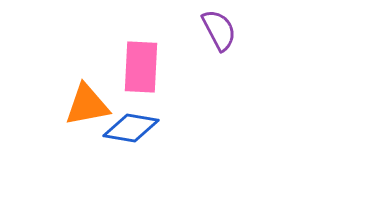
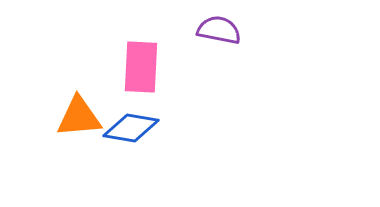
purple semicircle: rotated 51 degrees counterclockwise
orange triangle: moved 8 px left, 12 px down; rotated 6 degrees clockwise
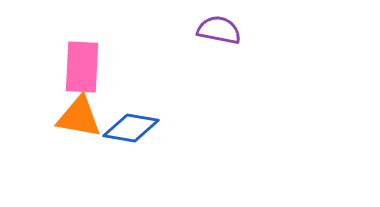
pink rectangle: moved 59 px left
orange triangle: rotated 15 degrees clockwise
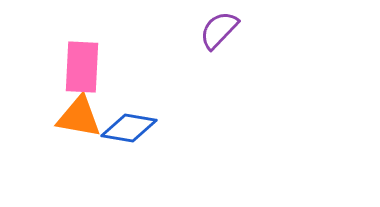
purple semicircle: rotated 57 degrees counterclockwise
blue diamond: moved 2 px left
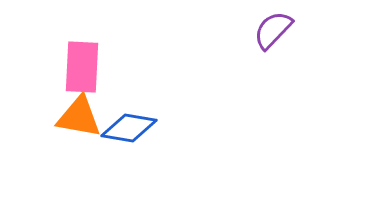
purple semicircle: moved 54 px right
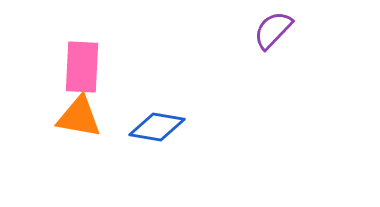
blue diamond: moved 28 px right, 1 px up
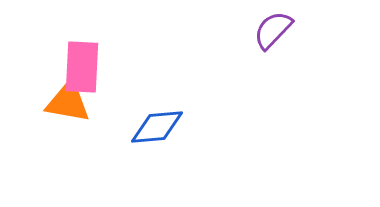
orange triangle: moved 11 px left, 15 px up
blue diamond: rotated 14 degrees counterclockwise
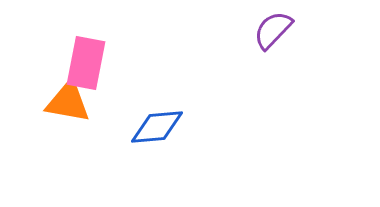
pink rectangle: moved 4 px right, 4 px up; rotated 8 degrees clockwise
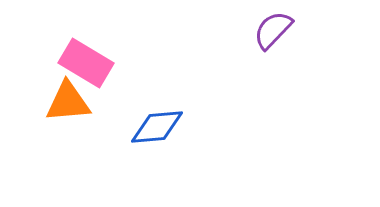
pink rectangle: rotated 70 degrees counterclockwise
orange triangle: rotated 15 degrees counterclockwise
